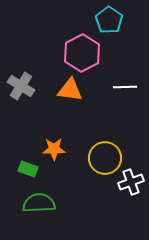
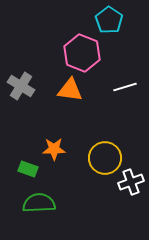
pink hexagon: rotated 12 degrees counterclockwise
white line: rotated 15 degrees counterclockwise
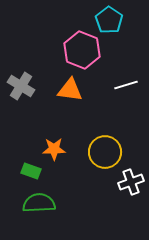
pink hexagon: moved 3 px up
white line: moved 1 px right, 2 px up
yellow circle: moved 6 px up
green rectangle: moved 3 px right, 2 px down
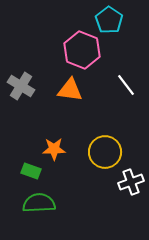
white line: rotated 70 degrees clockwise
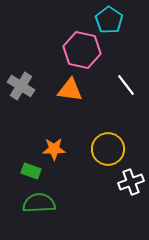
pink hexagon: rotated 9 degrees counterclockwise
yellow circle: moved 3 px right, 3 px up
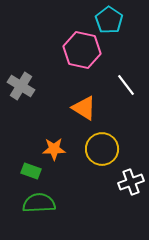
orange triangle: moved 14 px right, 18 px down; rotated 24 degrees clockwise
yellow circle: moved 6 px left
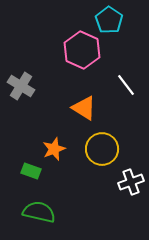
pink hexagon: rotated 12 degrees clockwise
orange star: rotated 20 degrees counterclockwise
green semicircle: moved 9 px down; rotated 16 degrees clockwise
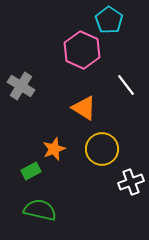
green rectangle: rotated 48 degrees counterclockwise
green semicircle: moved 1 px right, 2 px up
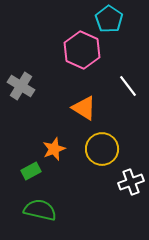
cyan pentagon: moved 1 px up
white line: moved 2 px right, 1 px down
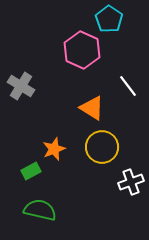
orange triangle: moved 8 px right
yellow circle: moved 2 px up
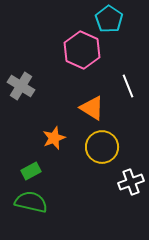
white line: rotated 15 degrees clockwise
orange star: moved 11 px up
green semicircle: moved 9 px left, 8 px up
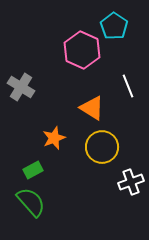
cyan pentagon: moved 5 px right, 7 px down
gray cross: moved 1 px down
green rectangle: moved 2 px right, 1 px up
green semicircle: rotated 36 degrees clockwise
